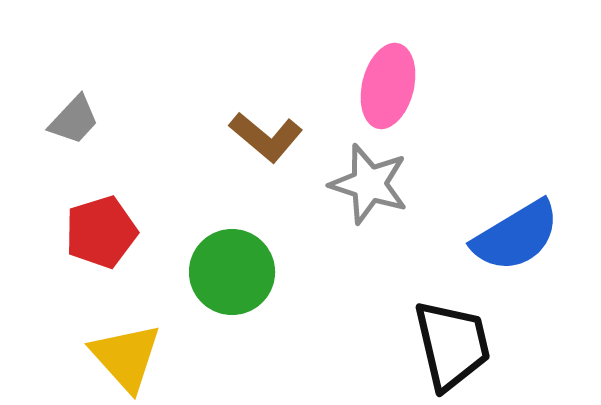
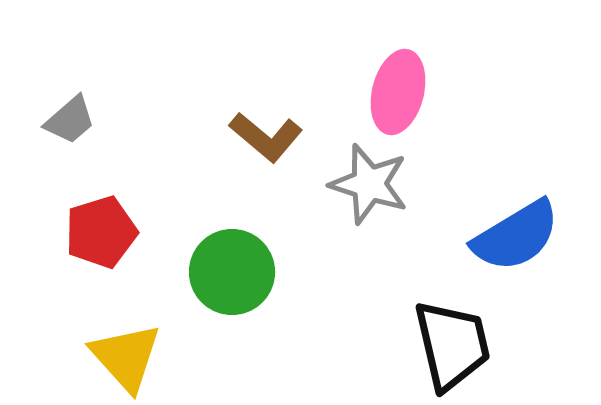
pink ellipse: moved 10 px right, 6 px down
gray trapezoid: moved 4 px left; rotated 6 degrees clockwise
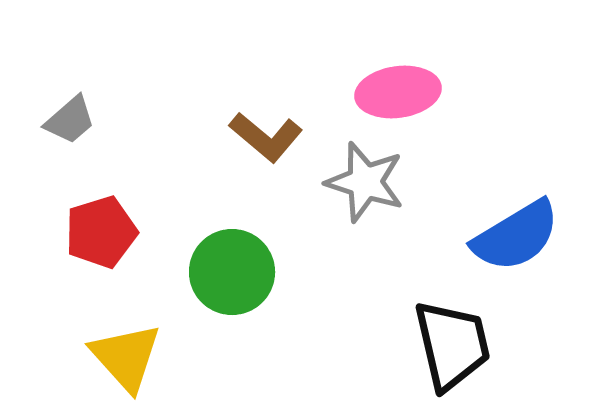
pink ellipse: rotated 68 degrees clockwise
gray star: moved 4 px left, 2 px up
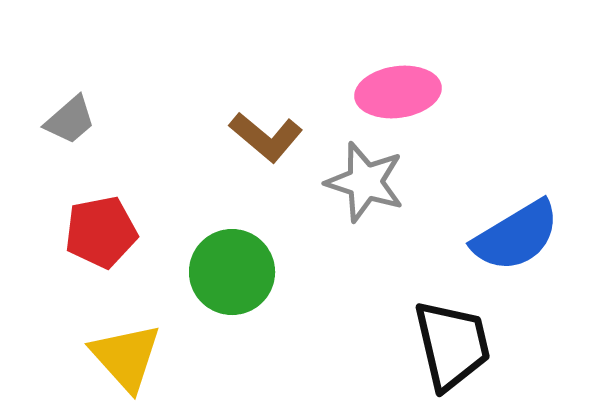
red pentagon: rotated 6 degrees clockwise
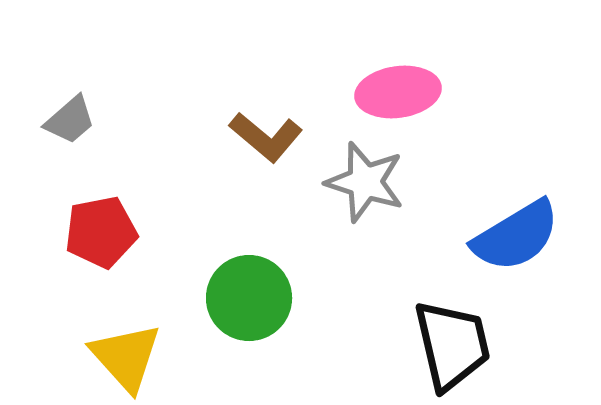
green circle: moved 17 px right, 26 px down
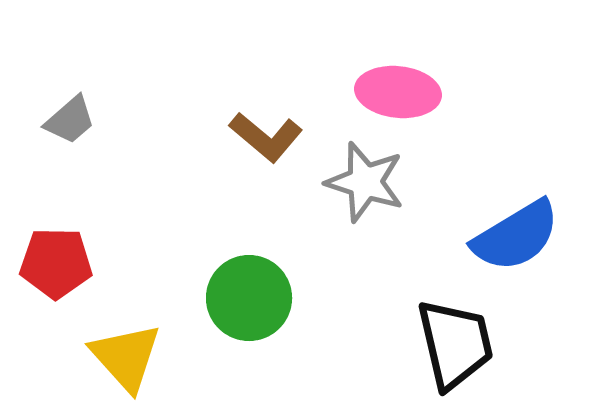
pink ellipse: rotated 14 degrees clockwise
red pentagon: moved 45 px left, 31 px down; rotated 12 degrees clockwise
black trapezoid: moved 3 px right, 1 px up
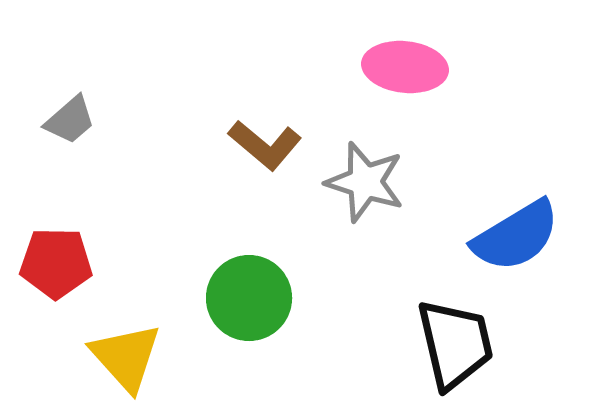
pink ellipse: moved 7 px right, 25 px up
brown L-shape: moved 1 px left, 8 px down
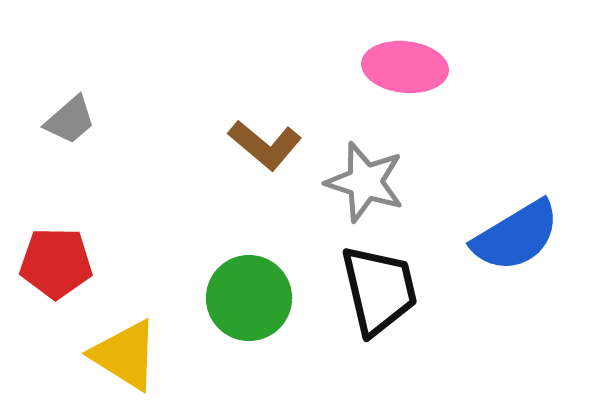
black trapezoid: moved 76 px left, 54 px up
yellow triangle: moved 1 px left, 2 px up; rotated 16 degrees counterclockwise
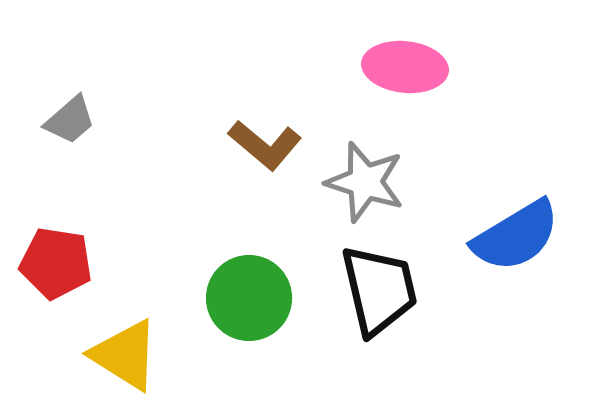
red pentagon: rotated 8 degrees clockwise
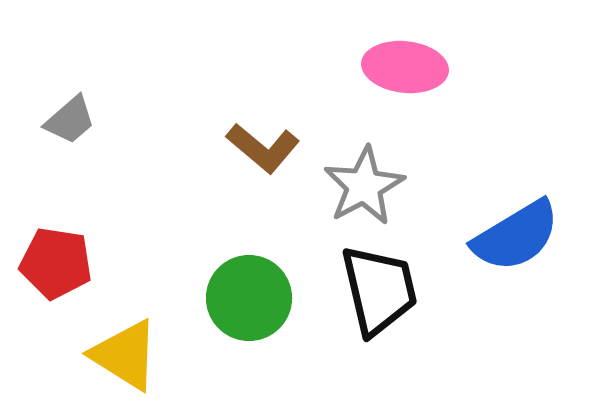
brown L-shape: moved 2 px left, 3 px down
gray star: moved 1 px left, 4 px down; rotated 26 degrees clockwise
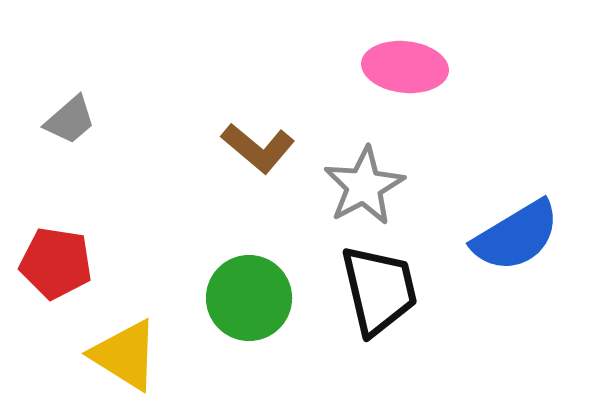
brown L-shape: moved 5 px left
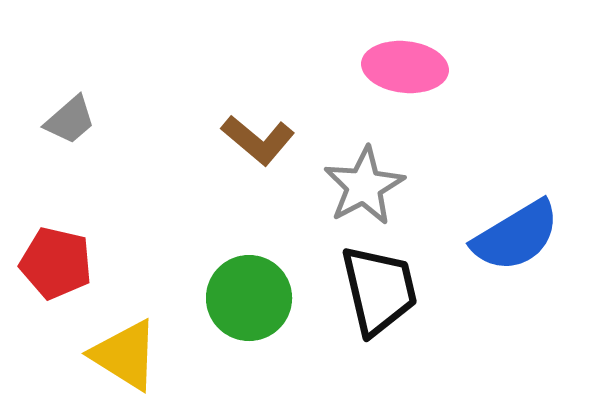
brown L-shape: moved 8 px up
red pentagon: rotated 4 degrees clockwise
